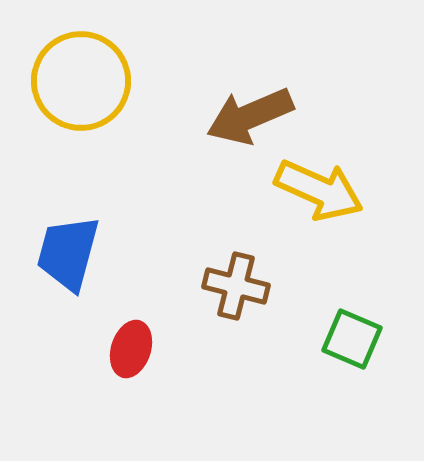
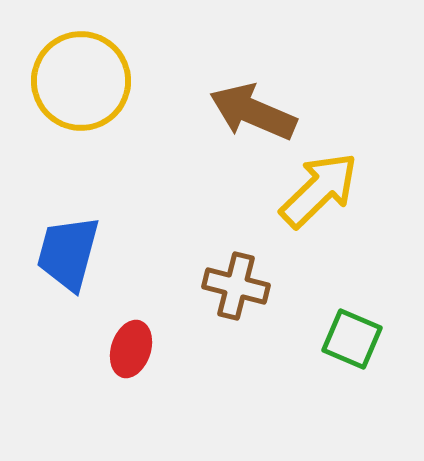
brown arrow: moved 3 px right, 4 px up; rotated 46 degrees clockwise
yellow arrow: rotated 68 degrees counterclockwise
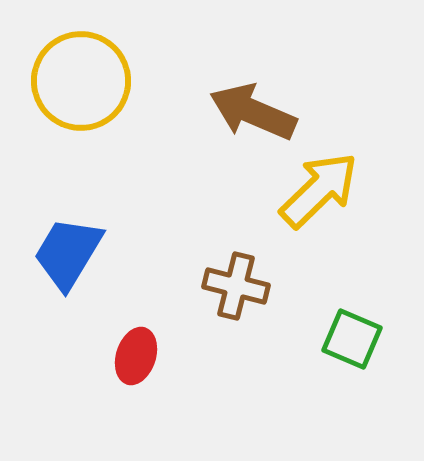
blue trapezoid: rotated 16 degrees clockwise
red ellipse: moved 5 px right, 7 px down
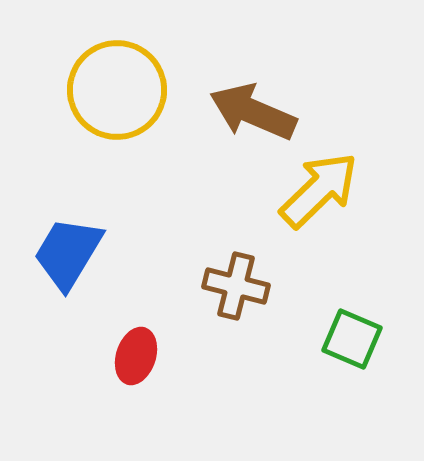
yellow circle: moved 36 px right, 9 px down
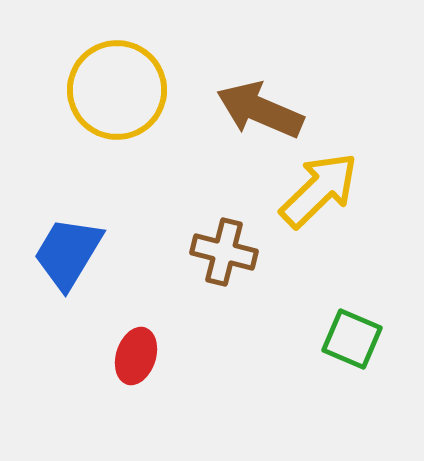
brown arrow: moved 7 px right, 2 px up
brown cross: moved 12 px left, 34 px up
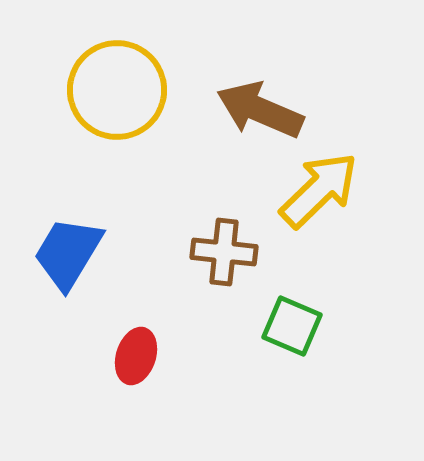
brown cross: rotated 8 degrees counterclockwise
green square: moved 60 px left, 13 px up
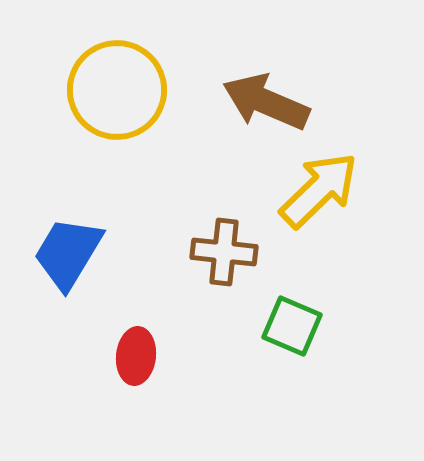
brown arrow: moved 6 px right, 8 px up
red ellipse: rotated 12 degrees counterclockwise
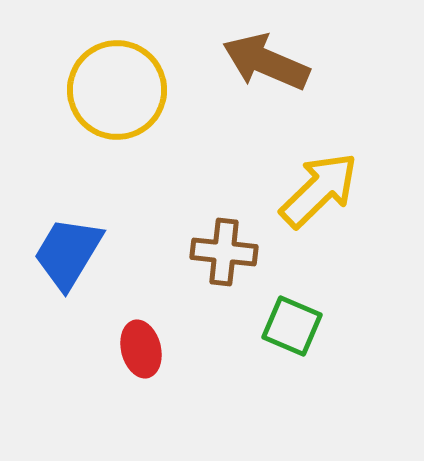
brown arrow: moved 40 px up
red ellipse: moved 5 px right, 7 px up; rotated 20 degrees counterclockwise
